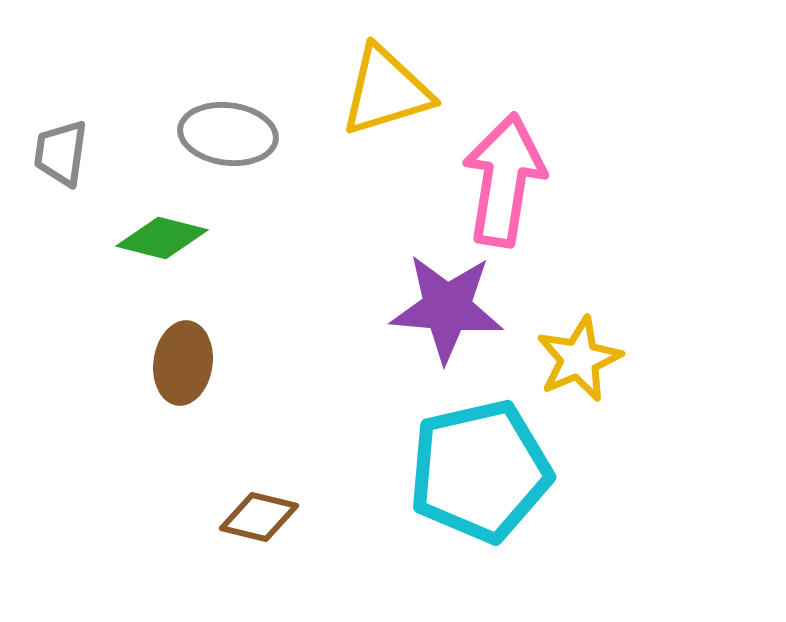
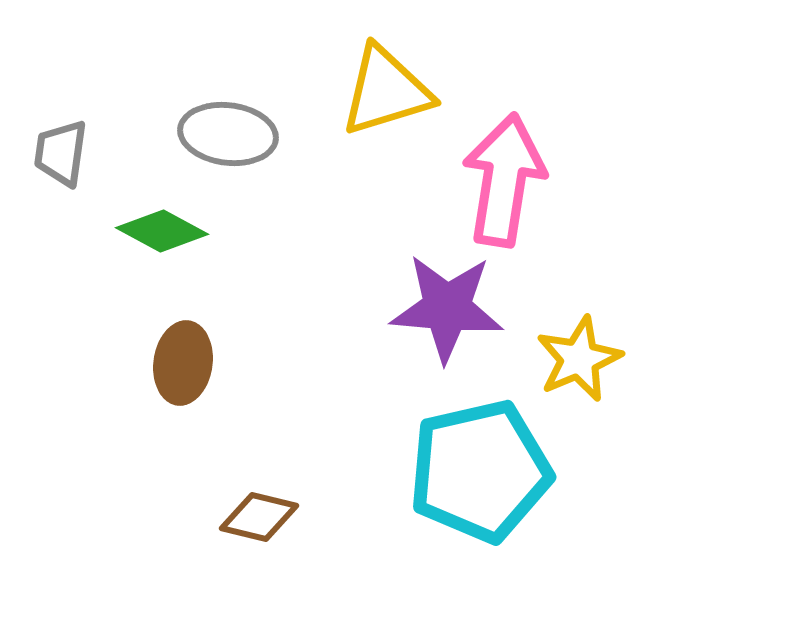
green diamond: moved 7 px up; rotated 14 degrees clockwise
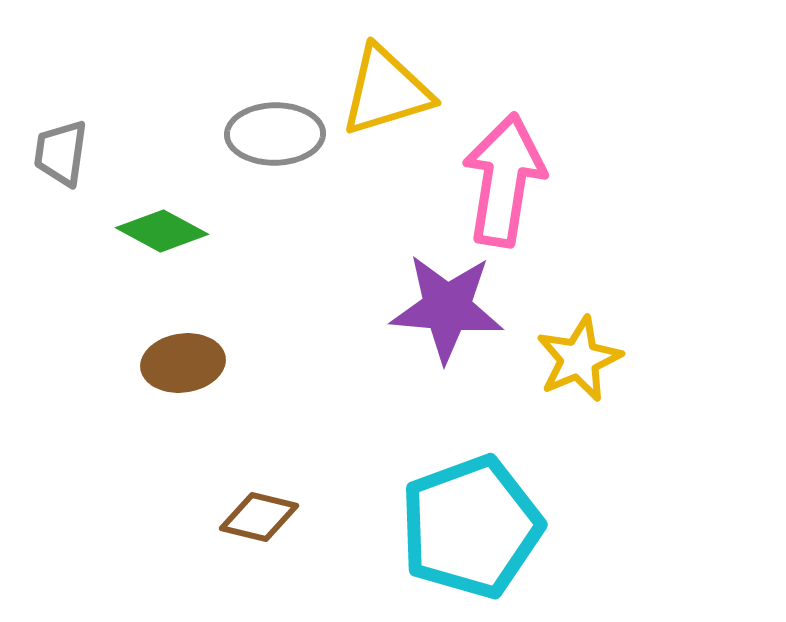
gray ellipse: moved 47 px right; rotated 8 degrees counterclockwise
brown ellipse: rotated 74 degrees clockwise
cyan pentagon: moved 9 px left, 56 px down; rotated 7 degrees counterclockwise
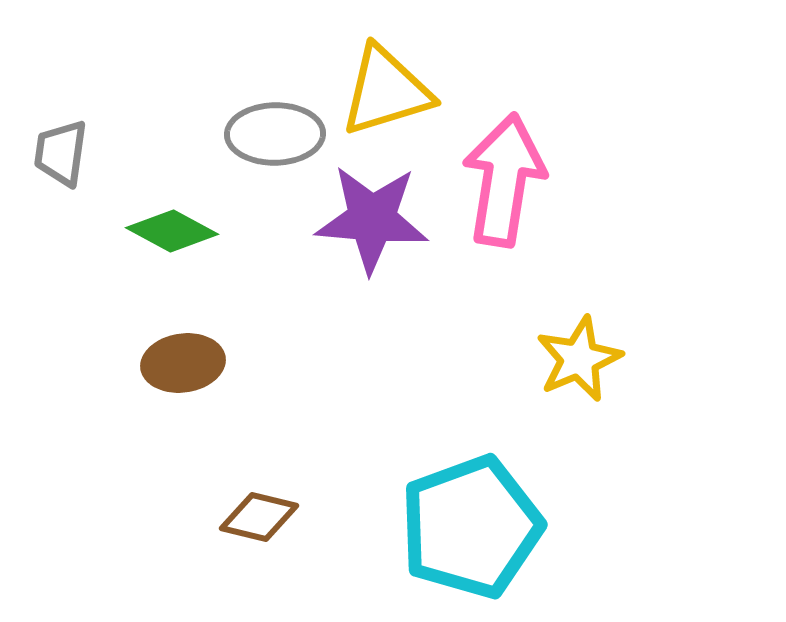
green diamond: moved 10 px right
purple star: moved 75 px left, 89 px up
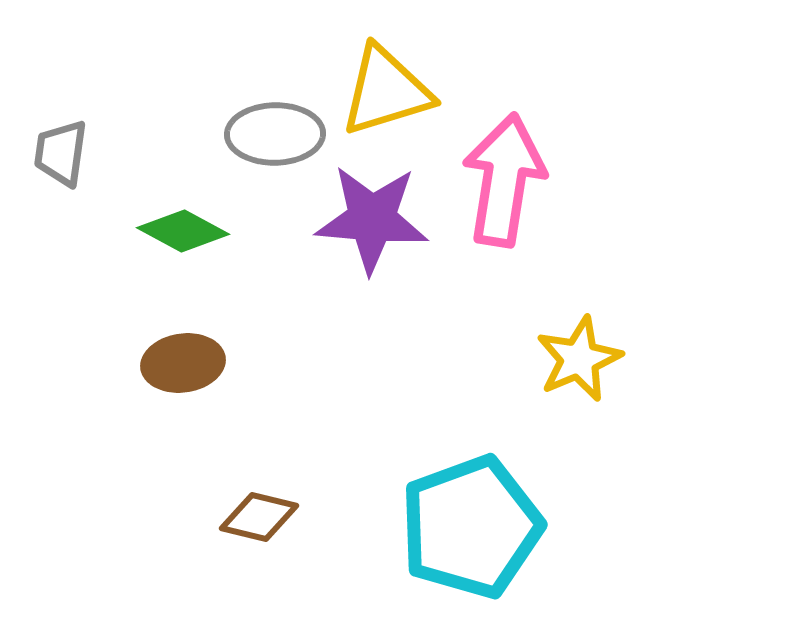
green diamond: moved 11 px right
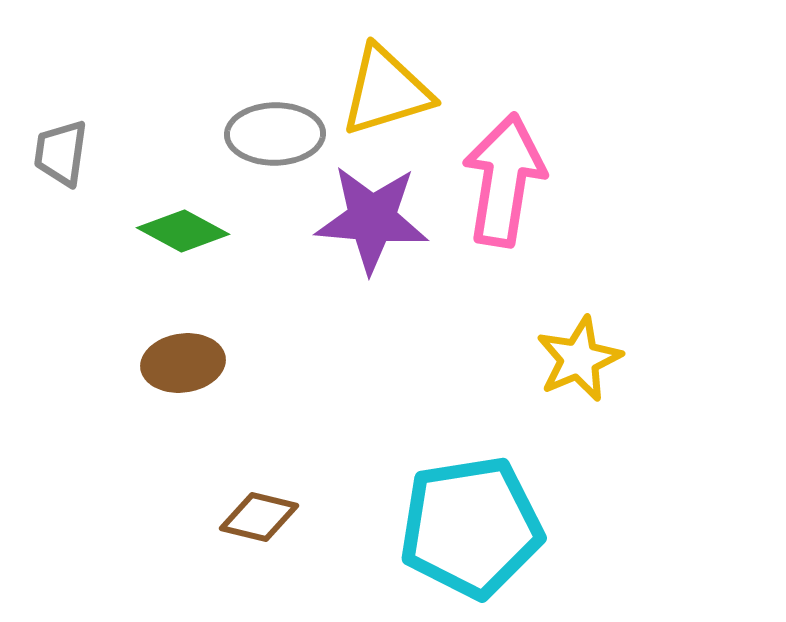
cyan pentagon: rotated 11 degrees clockwise
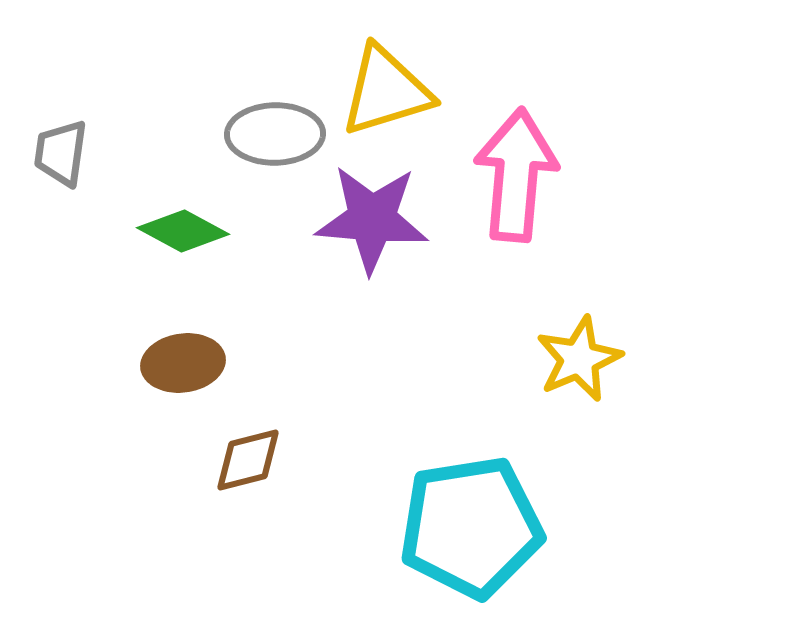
pink arrow: moved 12 px right, 5 px up; rotated 4 degrees counterclockwise
brown diamond: moved 11 px left, 57 px up; rotated 28 degrees counterclockwise
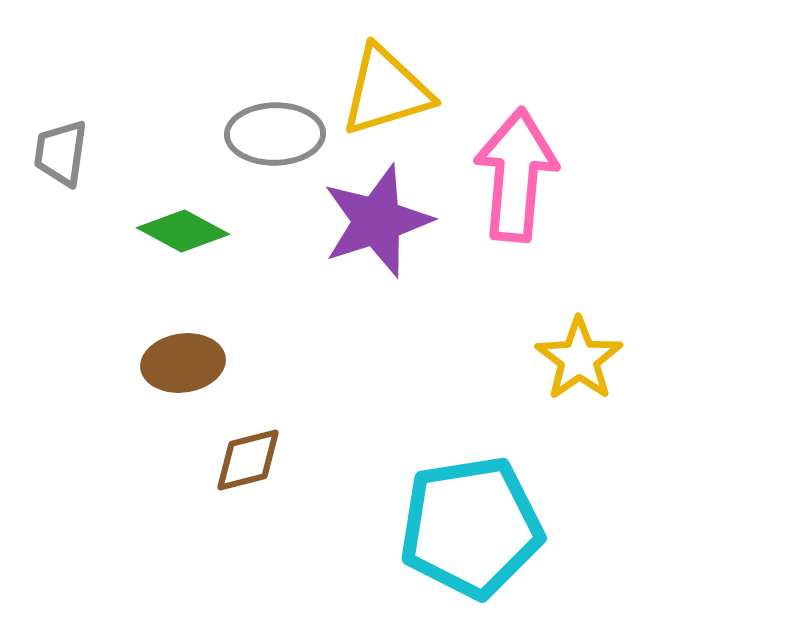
purple star: moved 5 px right, 2 px down; rotated 23 degrees counterclockwise
yellow star: rotated 12 degrees counterclockwise
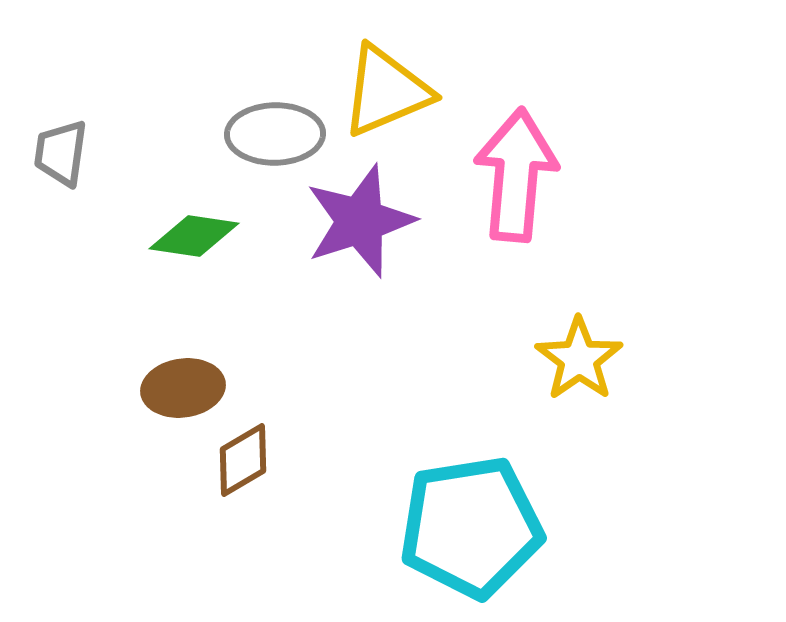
yellow triangle: rotated 6 degrees counterclockwise
purple star: moved 17 px left
green diamond: moved 11 px right, 5 px down; rotated 20 degrees counterclockwise
brown ellipse: moved 25 px down
brown diamond: moved 5 px left; rotated 16 degrees counterclockwise
